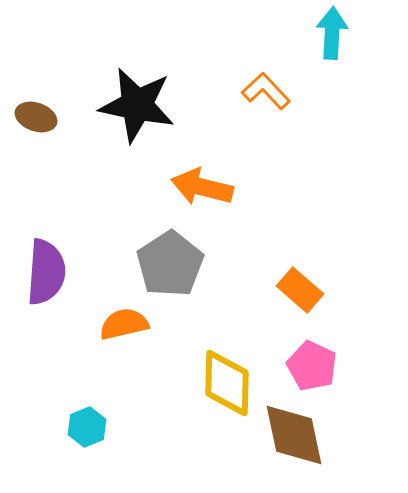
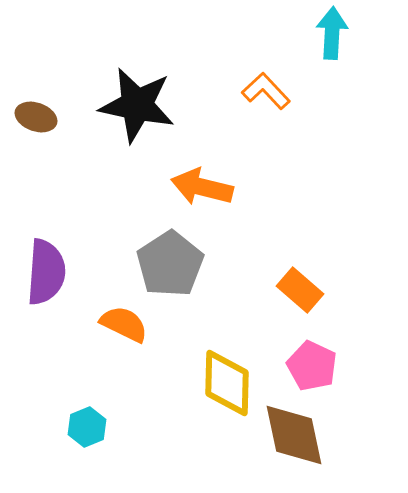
orange semicircle: rotated 39 degrees clockwise
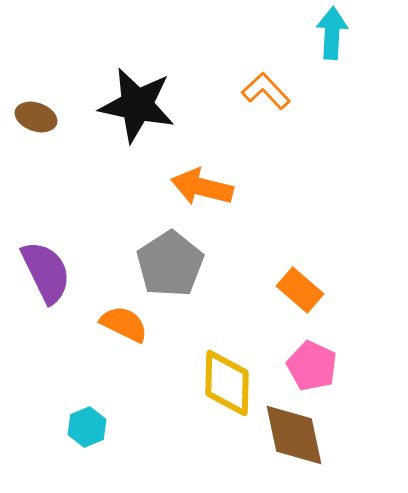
purple semicircle: rotated 30 degrees counterclockwise
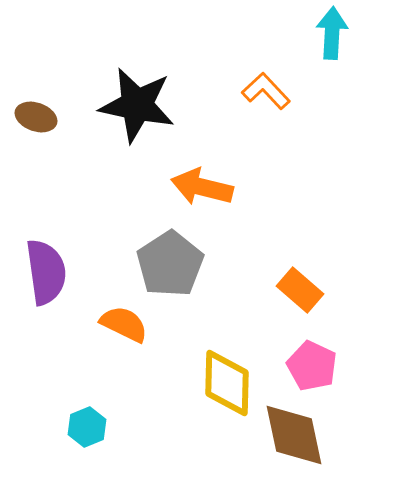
purple semicircle: rotated 18 degrees clockwise
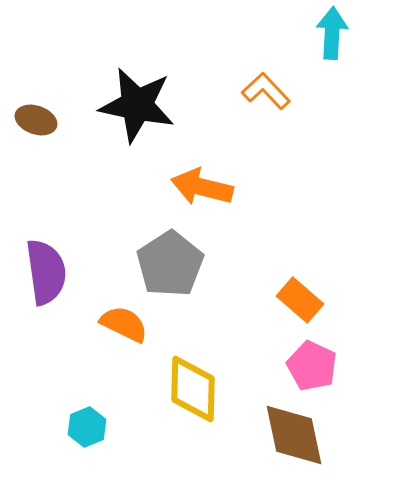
brown ellipse: moved 3 px down
orange rectangle: moved 10 px down
yellow diamond: moved 34 px left, 6 px down
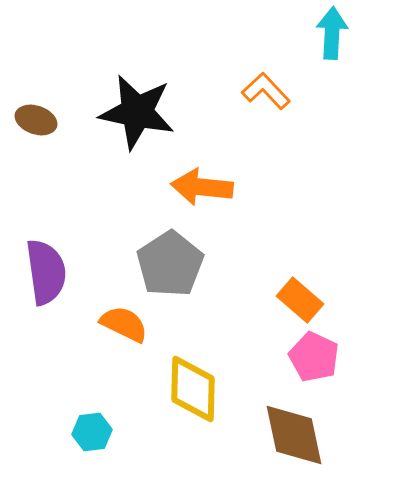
black star: moved 7 px down
orange arrow: rotated 8 degrees counterclockwise
pink pentagon: moved 2 px right, 9 px up
cyan hexagon: moved 5 px right, 5 px down; rotated 15 degrees clockwise
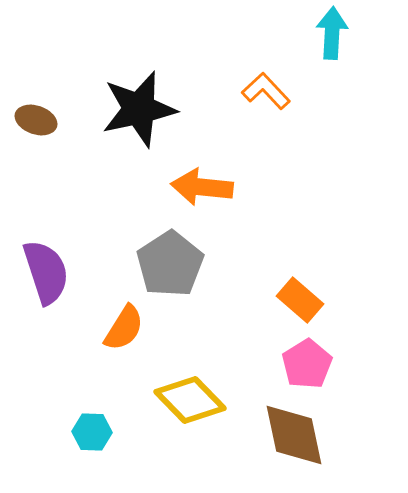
black star: moved 2 px right, 3 px up; rotated 24 degrees counterclockwise
purple semicircle: rotated 10 degrees counterclockwise
orange semicircle: moved 4 px down; rotated 96 degrees clockwise
pink pentagon: moved 7 px left, 7 px down; rotated 15 degrees clockwise
yellow diamond: moved 3 px left, 11 px down; rotated 46 degrees counterclockwise
cyan hexagon: rotated 9 degrees clockwise
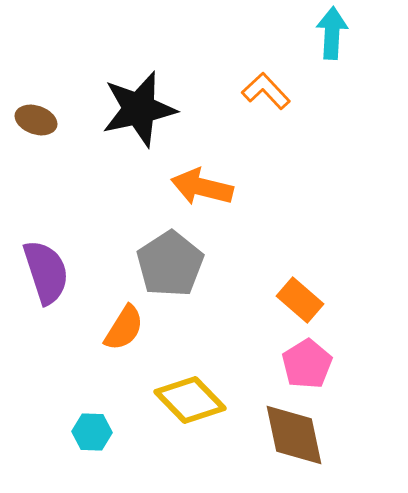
orange arrow: rotated 8 degrees clockwise
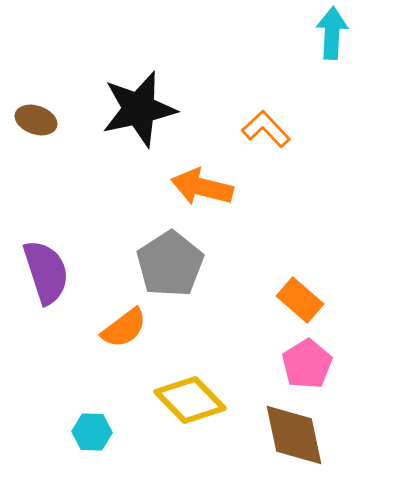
orange L-shape: moved 38 px down
orange semicircle: rotated 21 degrees clockwise
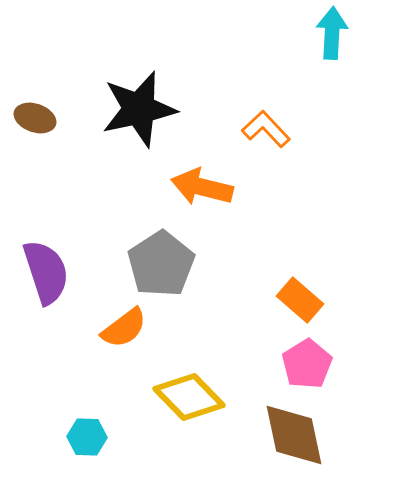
brown ellipse: moved 1 px left, 2 px up
gray pentagon: moved 9 px left
yellow diamond: moved 1 px left, 3 px up
cyan hexagon: moved 5 px left, 5 px down
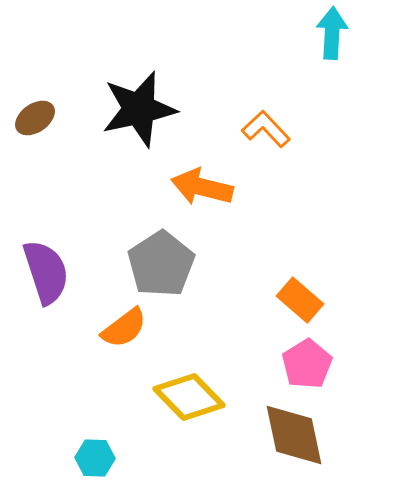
brown ellipse: rotated 54 degrees counterclockwise
cyan hexagon: moved 8 px right, 21 px down
